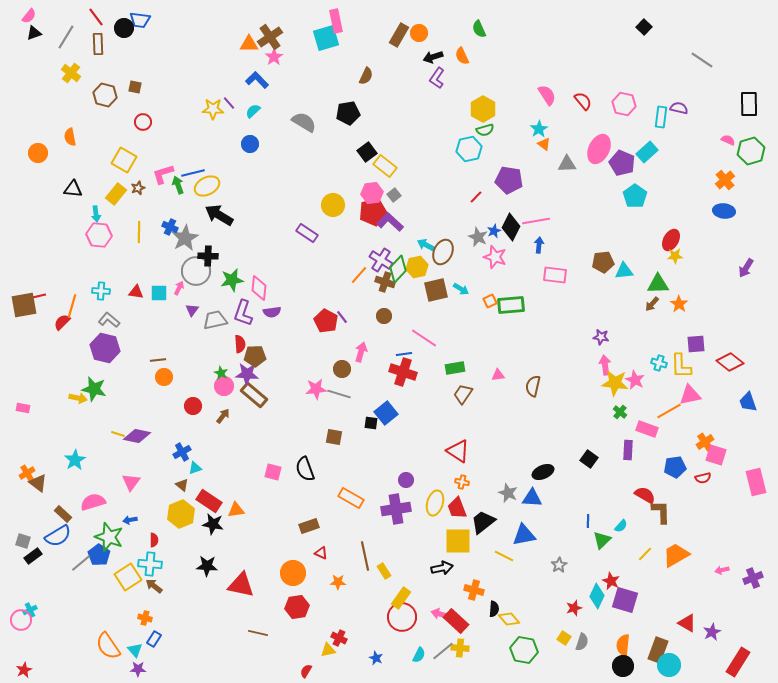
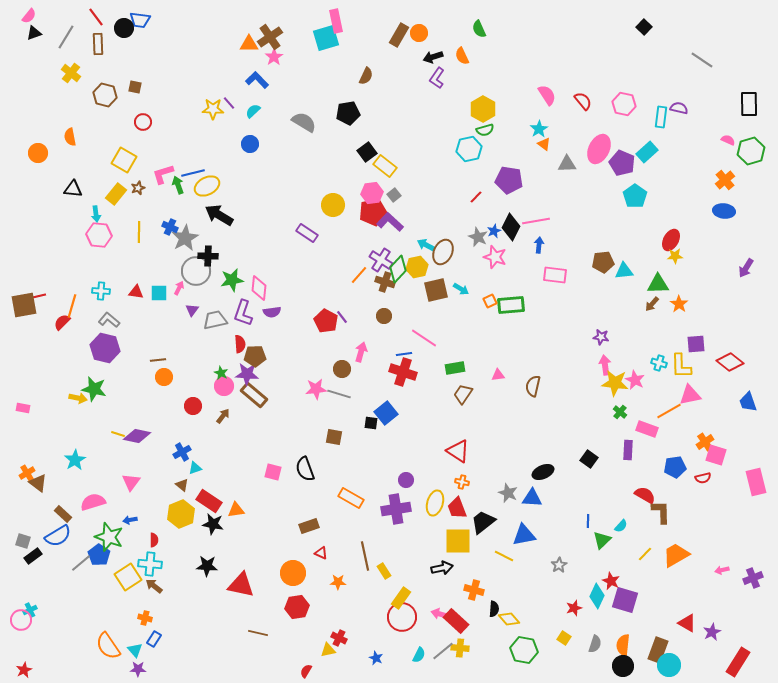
gray semicircle at (582, 642): moved 13 px right, 2 px down
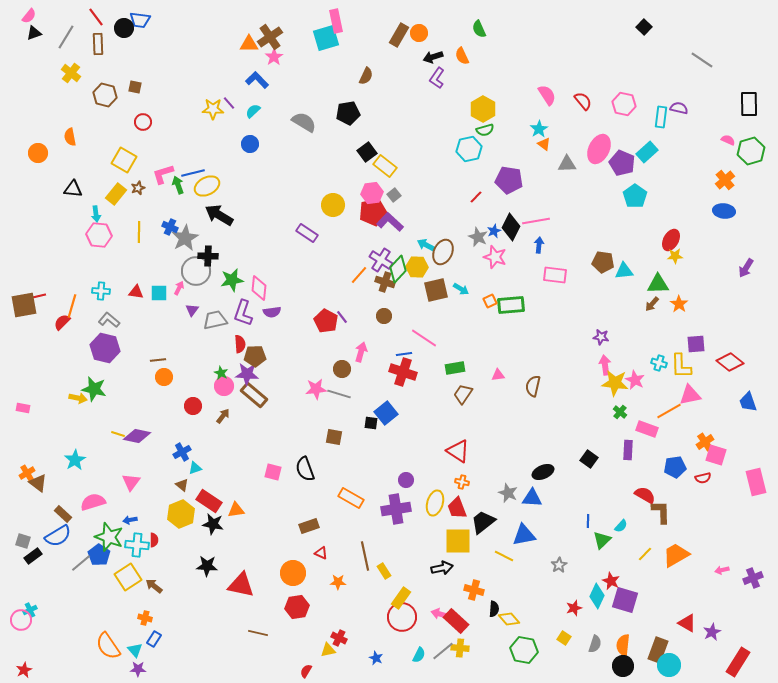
brown pentagon at (603, 262): rotated 15 degrees clockwise
yellow hexagon at (417, 267): rotated 15 degrees clockwise
cyan cross at (150, 564): moved 13 px left, 19 px up
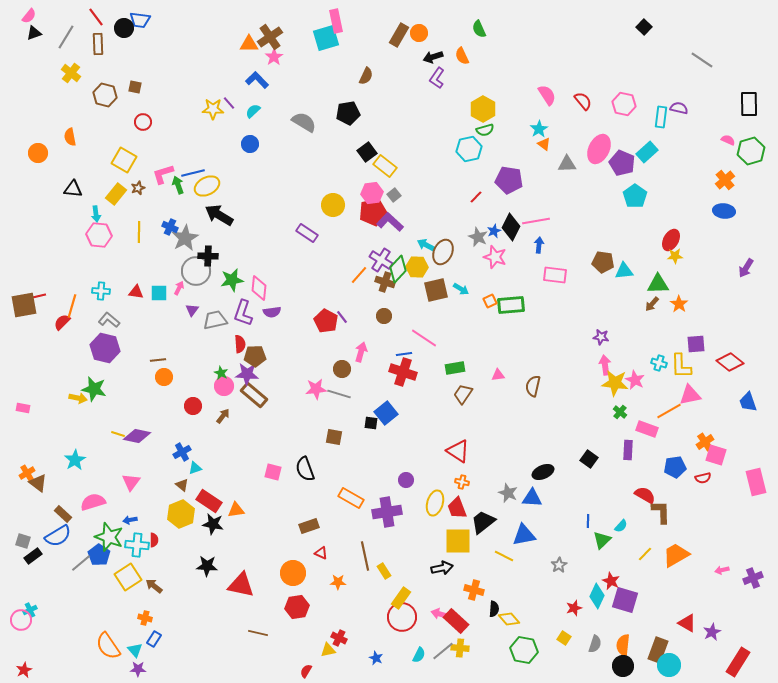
purple cross at (396, 509): moved 9 px left, 3 px down
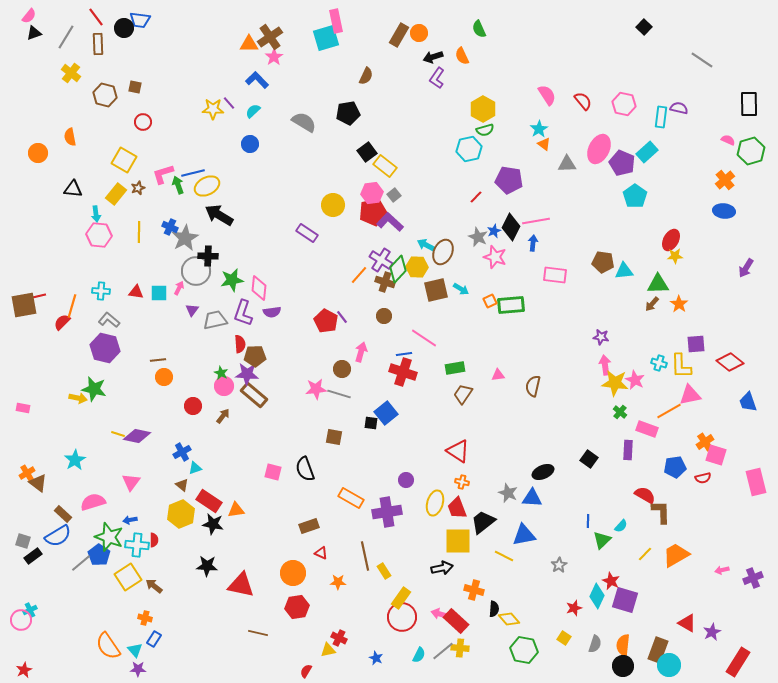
blue arrow at (539, 245): moved 6 px left, 2 px up
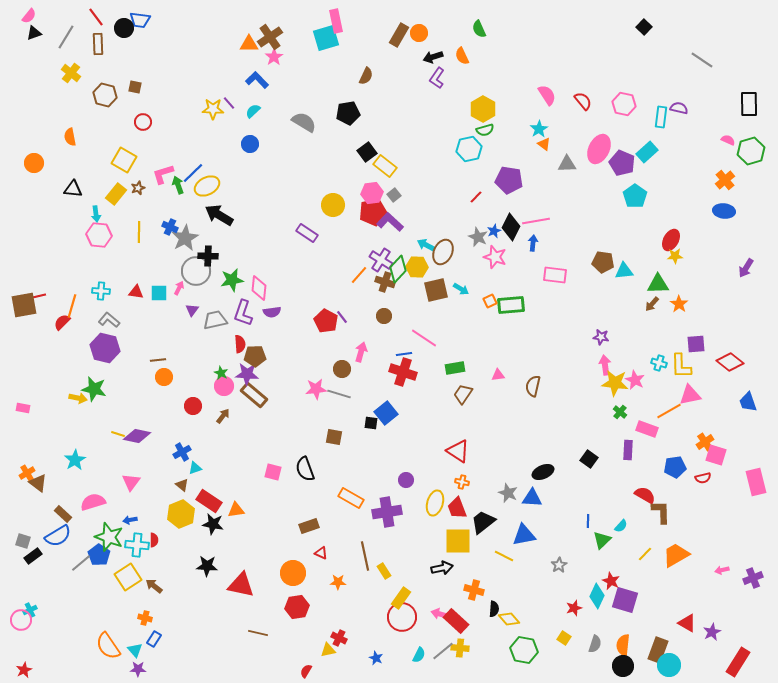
orange circle at (38, 153): moved 4 px left, 10 px down
blue line at (193, 173): rotated 30 degrees counterclockwise
